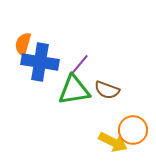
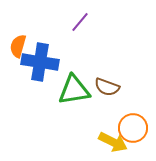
orange semicircle: moved 5 px left, 2 px down
purple line: moved 42 px up
brown semicircle: moved 3 px up
orange circle: moved 2 px up
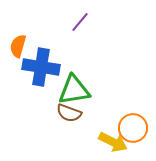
blue cross: moved 1 px right, 5 px down
brown semicircle: moved 38 px left, 26 px down
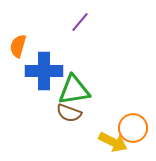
blue cross: moved 3 px right, 4 px down; rotated 9 degrees counterclockwise
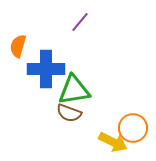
blue cross: moved 2 px right, 2 px up
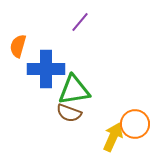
orange circle: moved 2 px right, 4 px up
yellow arrow: moved 5 px up; rotated 92 degrees counterclockwise
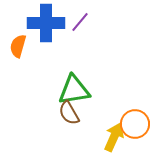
blue cross: moved 46 px up
brown semicircle: rotated 40 degrees clockwise
yellow arrow: moved 1 px right
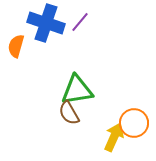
blue cross: rotated 18 degrees clockwise
orange semicircle: moved 2 px left
green triangle: moved 3 px right
orange circle: moved 1 px left, 1 px up
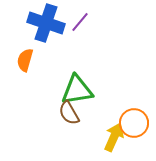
orange semicircle: moved 9 px right, 14 px down
